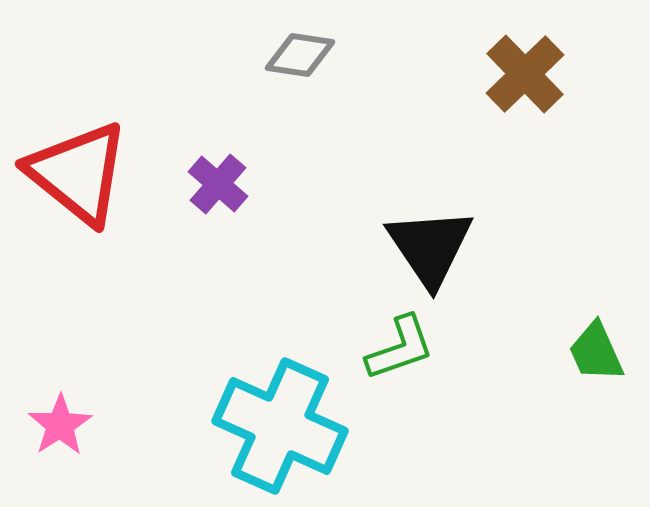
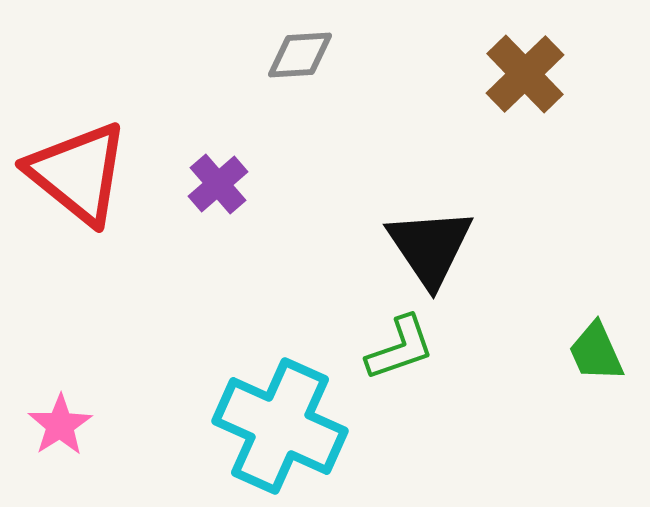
gray diamond: rotated 12 degrees counterclockwise
purple cross: rotated 8 degrees clockwise
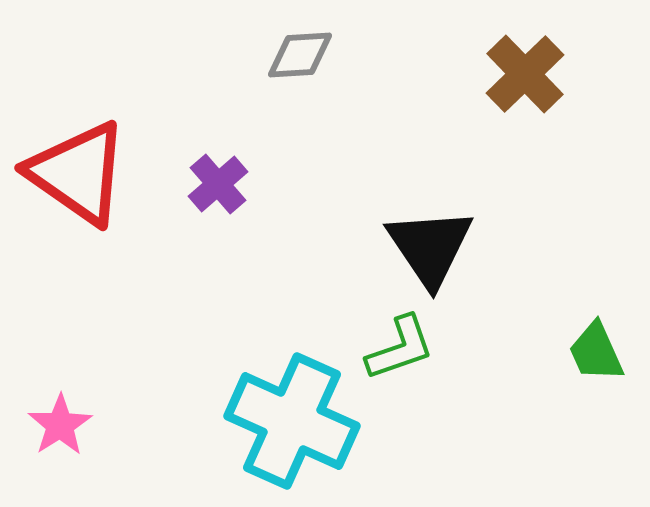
red triangle: rotated 4 degrees counterclockwise
cyan cross: moved 12 px right, 5 px up
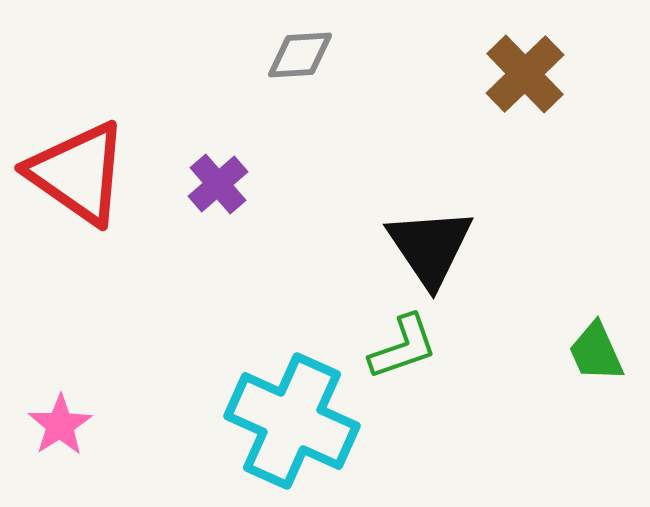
green L-shape: moved 3 px right, 1 px up
